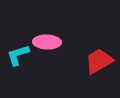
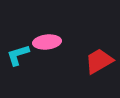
pink ellipse: rotated 8 degrees counterclockwise
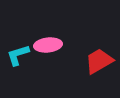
pink ellipse: moved 1 px right, 3 px down
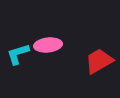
cyan L-shape: moved 1 px up
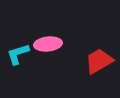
pink ellipse: moved 1 px up
